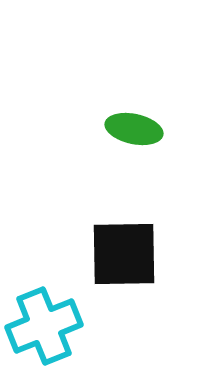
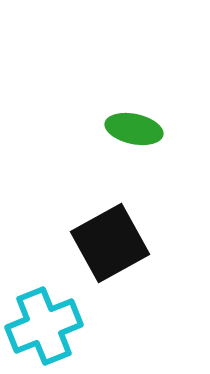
black square: moved 14 px left, 11 px up; rotated 28 degrees counterclockwise
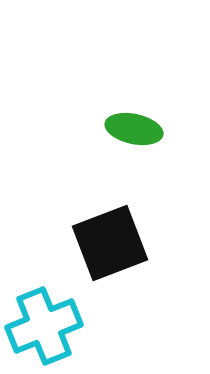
black square: rotated 8 degrees clockwise
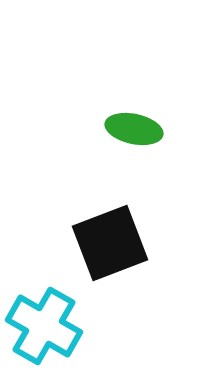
cyan cross: rotated 38 degrees counterclockwise
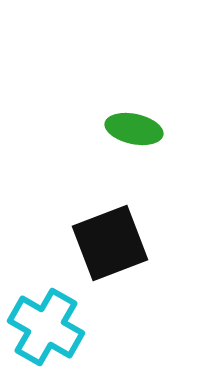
cyan cross: moved 2 px right, 1 px down
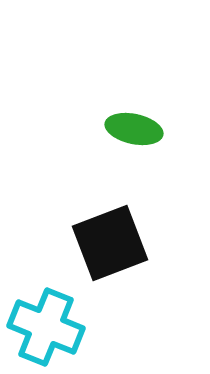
cyan cross: rotated 8 degrees counterclockwise
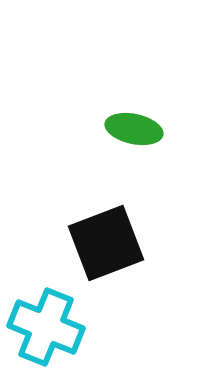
black square: moved 4 px left
